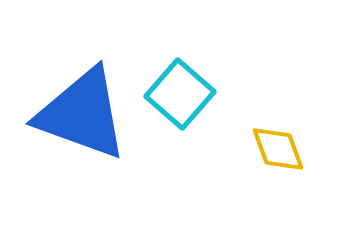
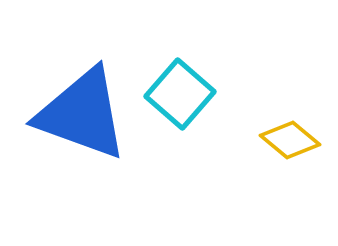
yellow diamond: moved 12 px right, 9 px up; rotated 30 degrees counterclockwise
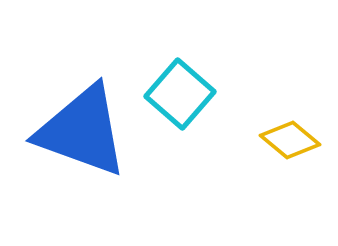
blue triangle: moved 17 px down
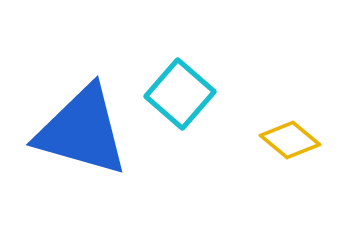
blue triangle: rotated 4 degrees counterclockwise
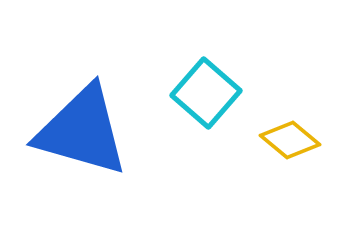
cyan square: moved 26 px right, 1 px up
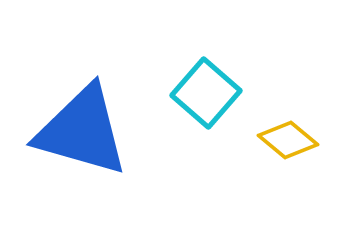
yellow diamond: moved 2 px left
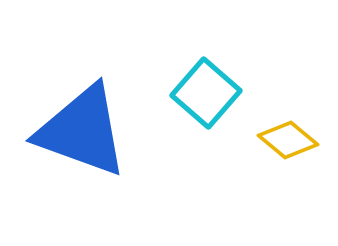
blue triangle: rotated 4 degrees clockwise
